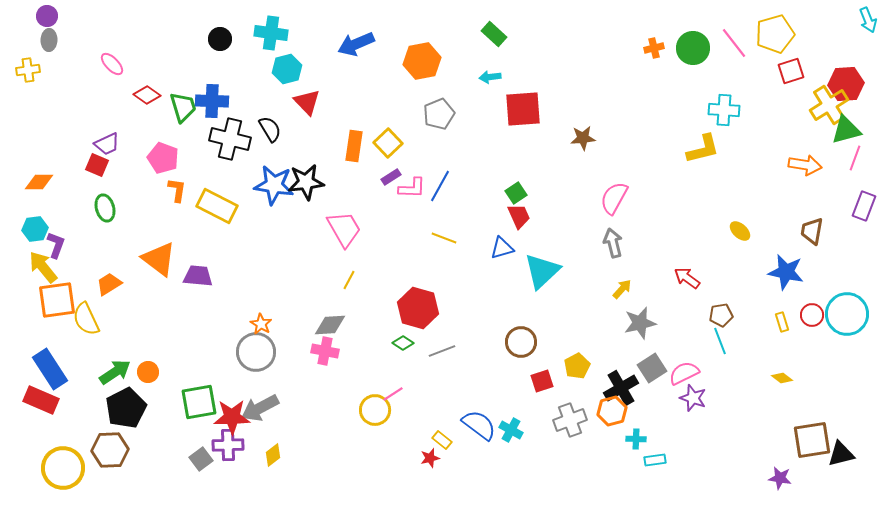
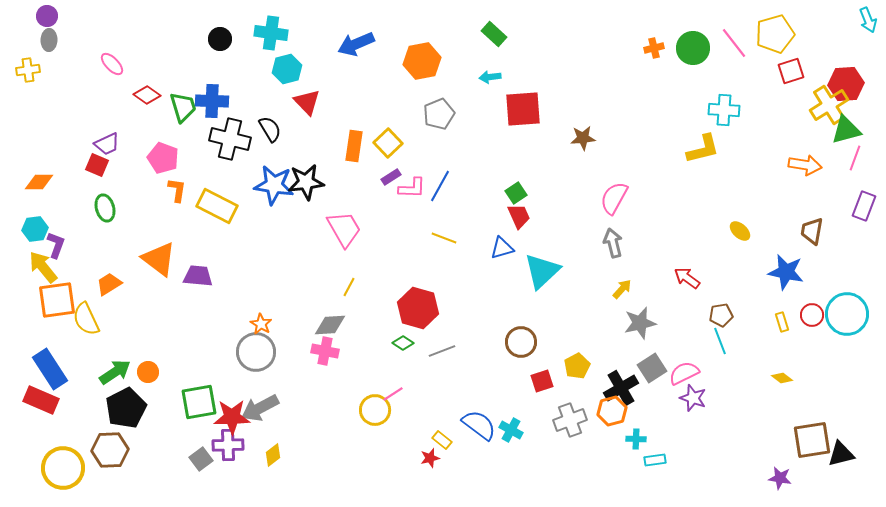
yellow line at (349, 280): moved 7 px down
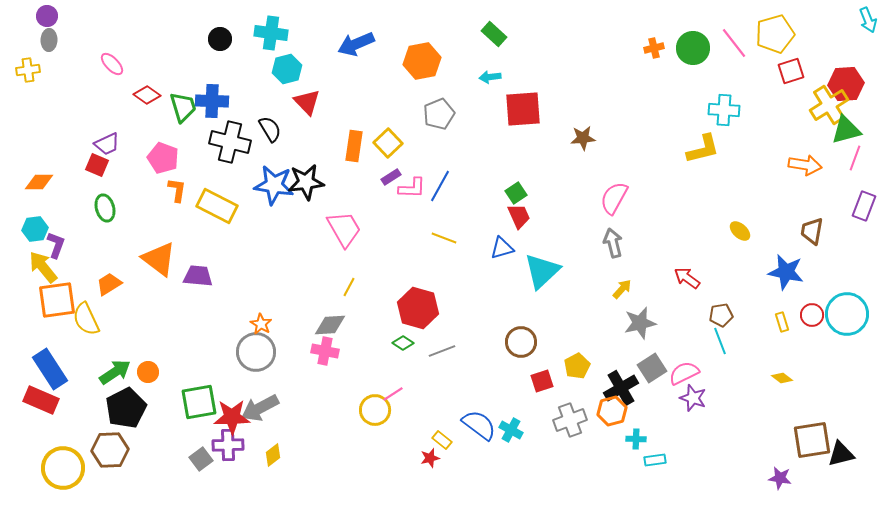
black cross at (230, 139): moved 3 px down
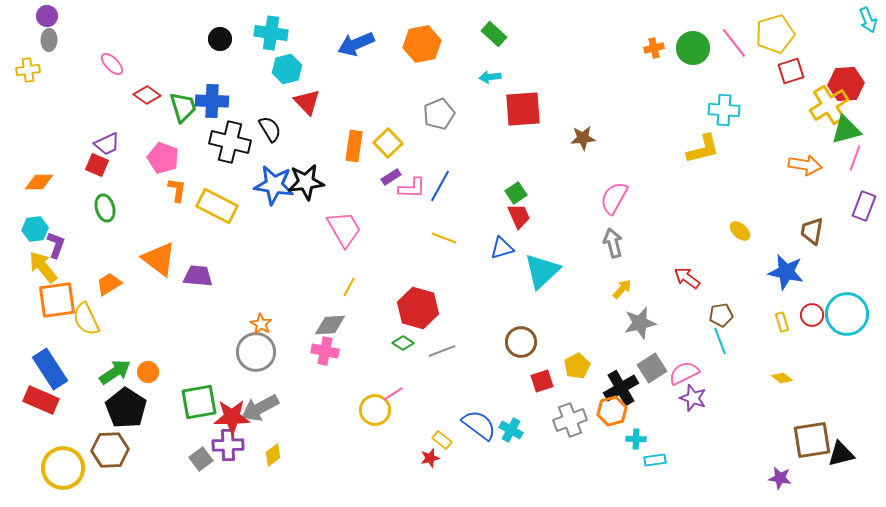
orange hexagon at (422, 61): moved 17 px up
black pentagon at (126, 408): rotated 12 degrees counterclockwise
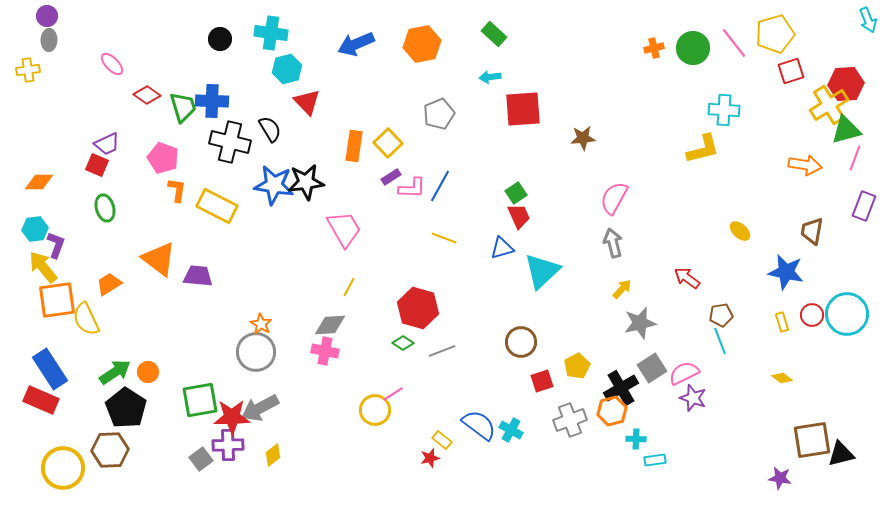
green square at (199, 402): moved 1 px right, 2 px up
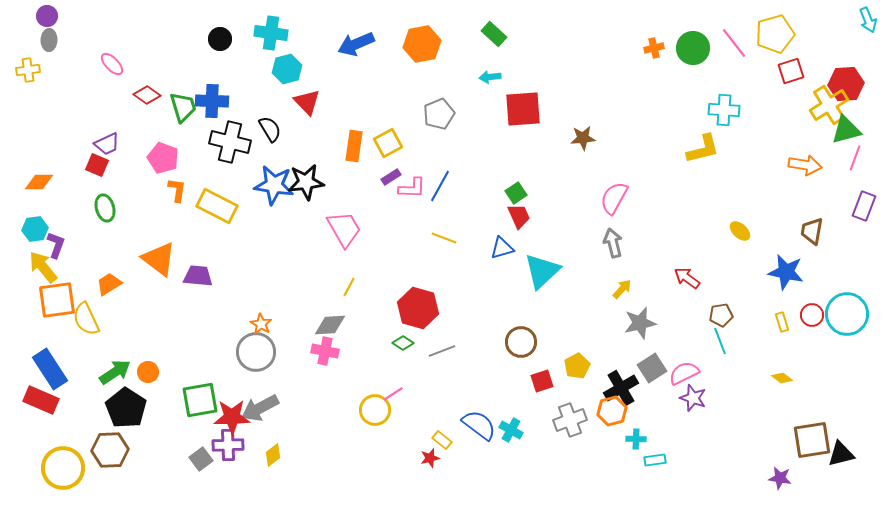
yellow square at (388, 143): rotated 16 degrees clockwise
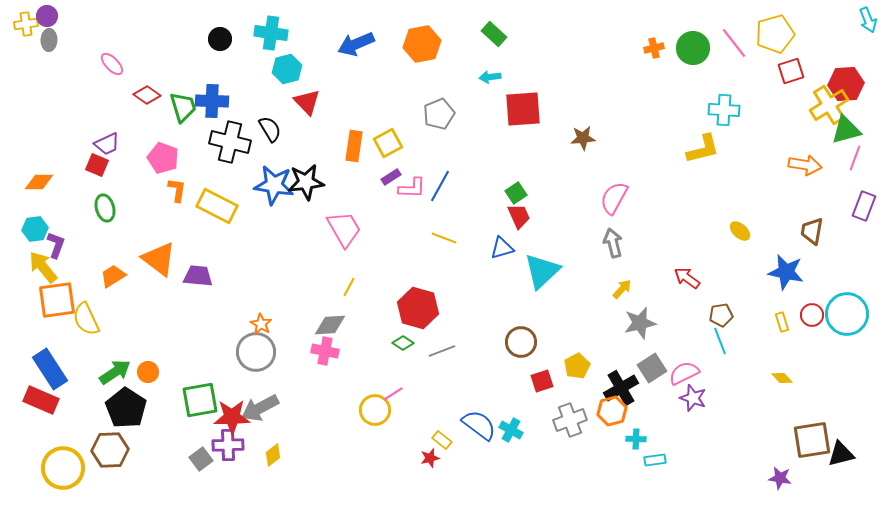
yellow cross at (28, 70): moved 2 px left, 46 px up
orange trapezoid at (109, 284): moved 4 px right, 8 px up
yellow diamond at (782, 378): rotated 10 degrees clockwise
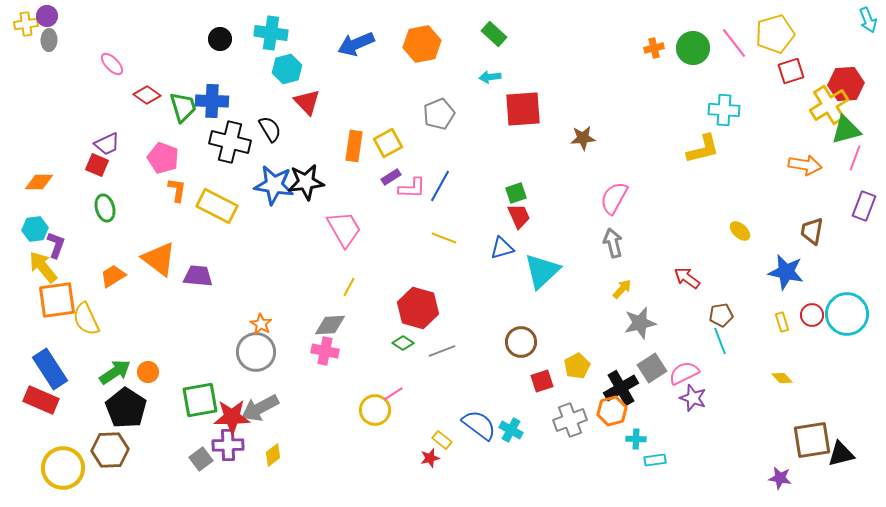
green square at (516, 193): rotated 15 degrees clockwise
